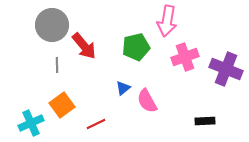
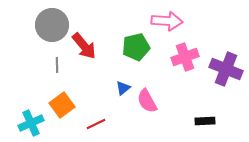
pink arrow: rotated 96 degrees counterclockwise
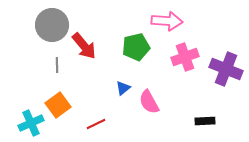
pink semicircle: moved 2 px right, 1 px down
orange square: moved 4 px left
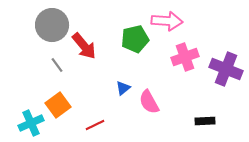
green pentagon: moved 1 px left, 8 px up
gray line: rotated 35 degrees counterclockwise
red line: moved 1 px left, 1 px down
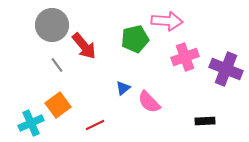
pink semicircle: rotated 15 degrees counterclockwise
